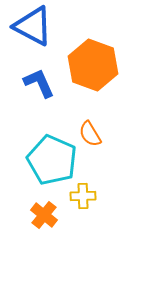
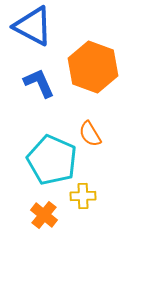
orange hexagon: moved 2 px down
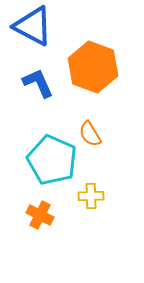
blue L-shape: moved 1 px left
yellow cross: moved 8 px right
orange cross: moved 4 px left; rotated 12 degrees counterclockwise
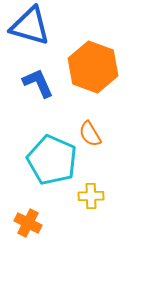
blue triangle: moved 3 px left; rotated 12 degrees counterclockwise
orange cross: moved 12 px left, 8 px down
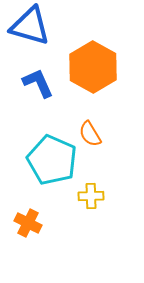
orange hexagon: rotated 9 degrees clockwise
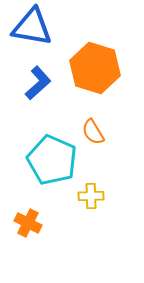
blue triangle: moved 2 px right, 1 px down; rotated 6 degrees counterclockwise
orange hexagon: moved 2 px right, 1 px down; rotated 12 degrees counterclockwise
blue L-shape: rotated 72 degrees clockwise
orange semicircle: moved 3 px right, 2 px up
